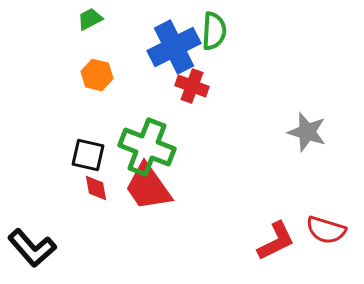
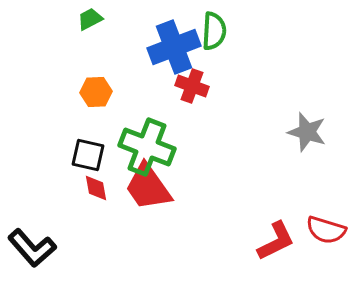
blue cross: rotated 6 degrees clockwise
orange hexagon: moved 1 px left, 17 px down; rotated 16 degrees counterclockwise
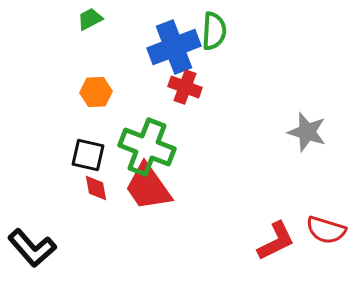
red cross: moved 7 px left, 1 px down
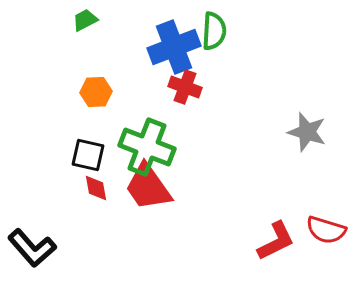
green trapezoid: moved 5 px left, 1 px down
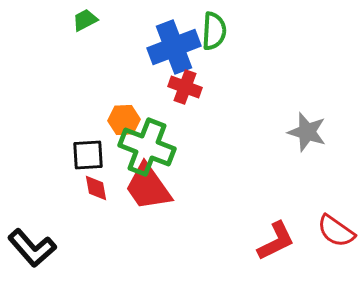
orange hexagon: moved 28 px right, 28 px down
black square: rotated 16 degrees counterclockwise
red semicircle: moved 10 px right, 1 px down; rotated 18 degrees clockwise
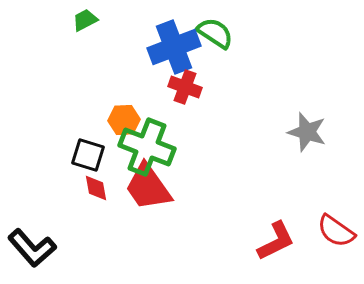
green semicircle: moved 1 px right, 2 px down; rotated 60 degrees counterclockwise
black square: rotated 20 degrees clockwise
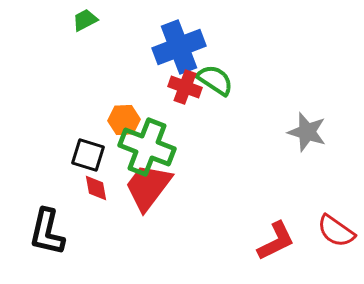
green semicircle: moved 47 px down
blue cross: moved 5 px right
red trapezoid: rotated 72 degrees clockwise
black L-shape: moved 15 px right, 16 px up; rotated 54 degrees clockwise
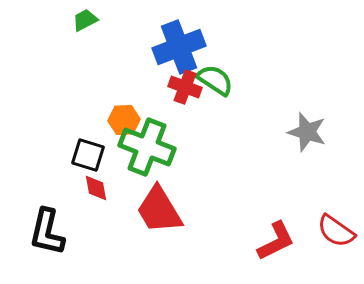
red trapezoid: moved 11 px right, 23 px down; rotated 68 degrees counterclockwise
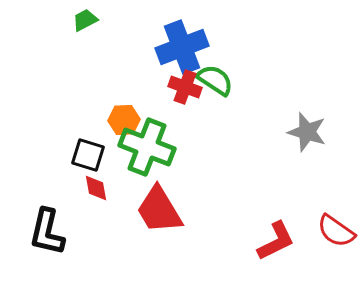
blue cross: moved 3 px right
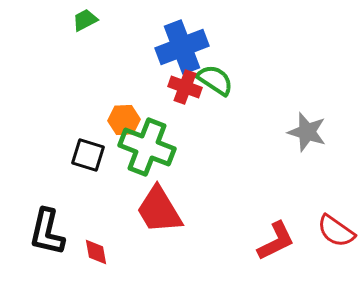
red diamond: moved 64 px down
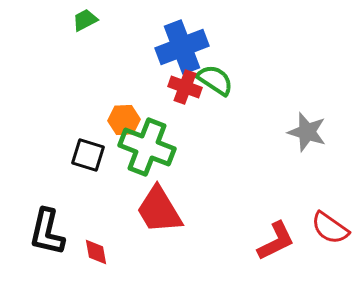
red semicircle: moved 6 px left, 3 px up
